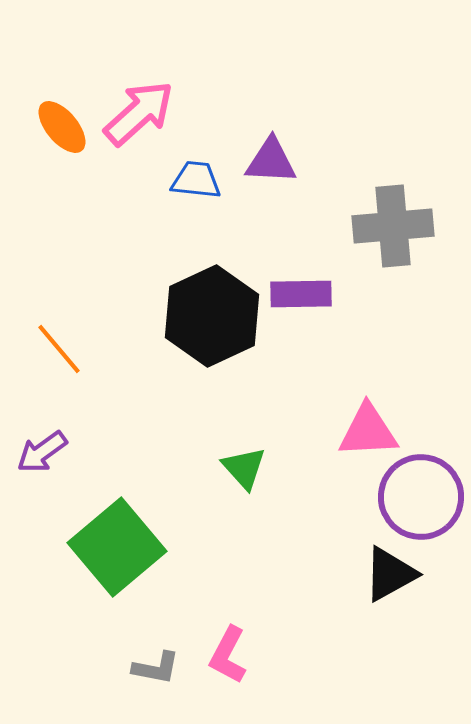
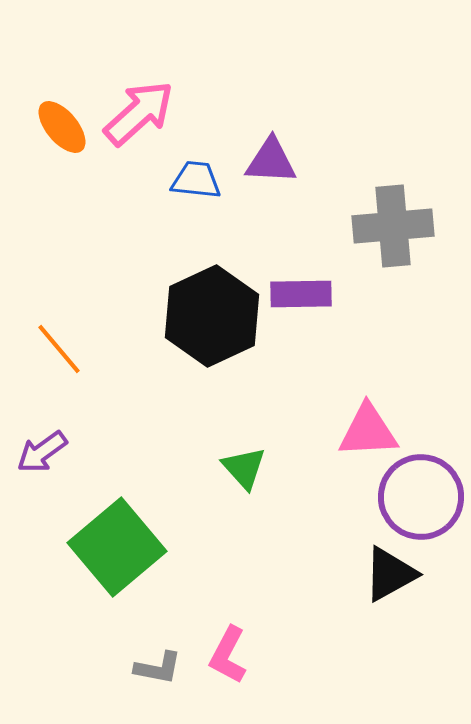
gray L-shape: moved 2 px right
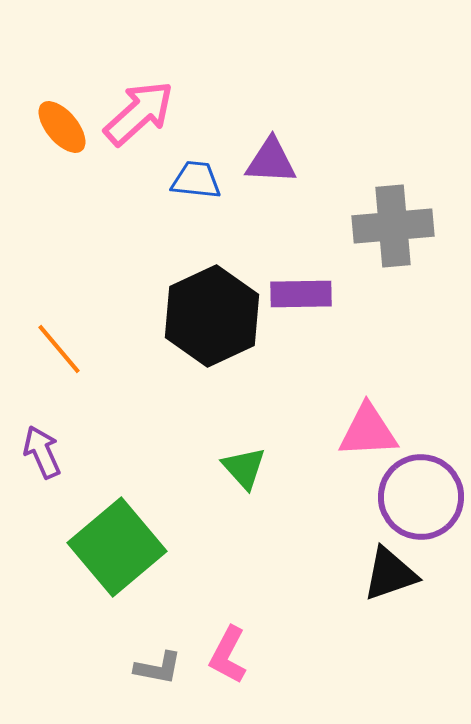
purple arrow: rotated 102 degrees clockwise
black triangle: rotated 10 degrees clockwise
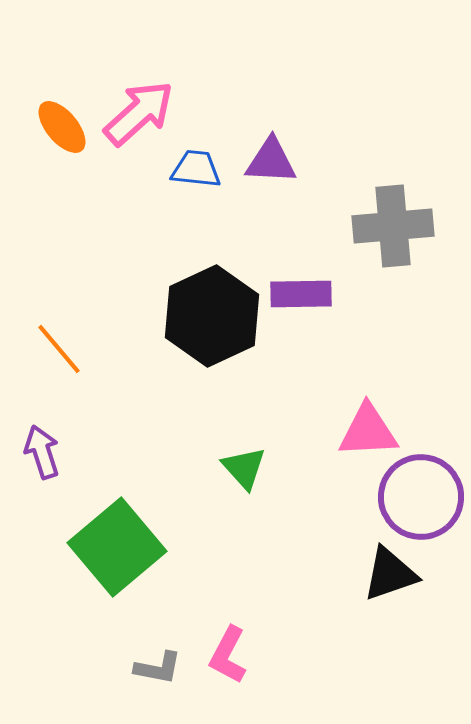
blue trapezoid: moved 11 px up
purple arrow: rotated 6 degrees clockwise
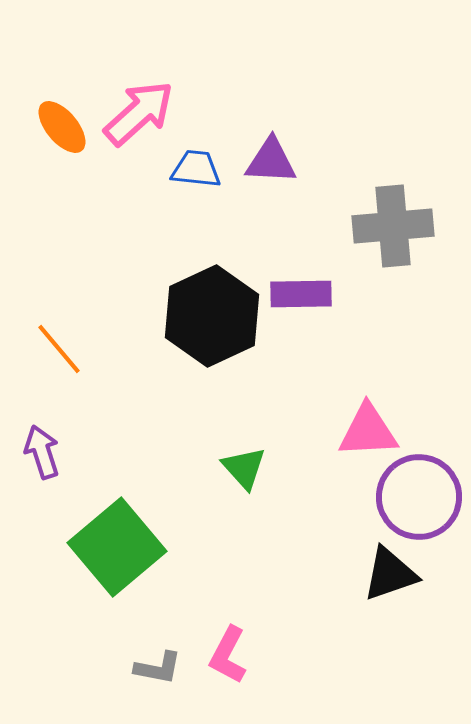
purple circle: moved 2 px left
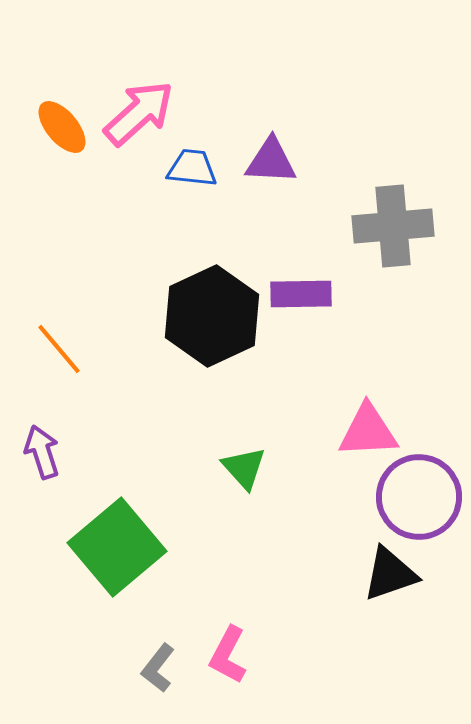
blue trapezoid: moved 4 px left, 1 px up
gray L-shape: rotated 117 degrees clockwise
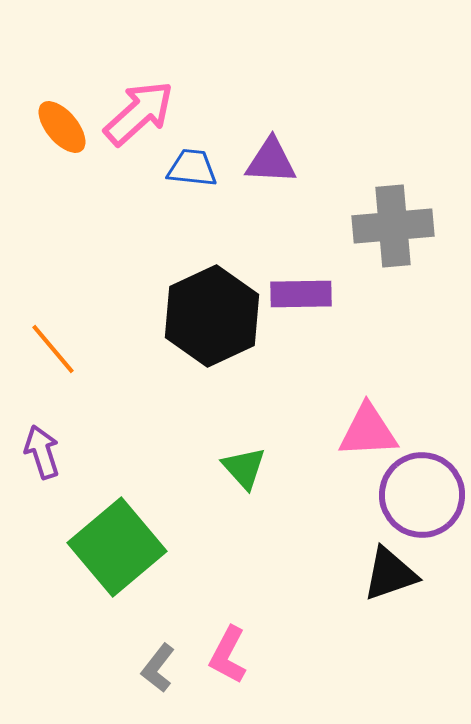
orange line: moved 6 px left
purple circle: moved 3 px right, 2 px up
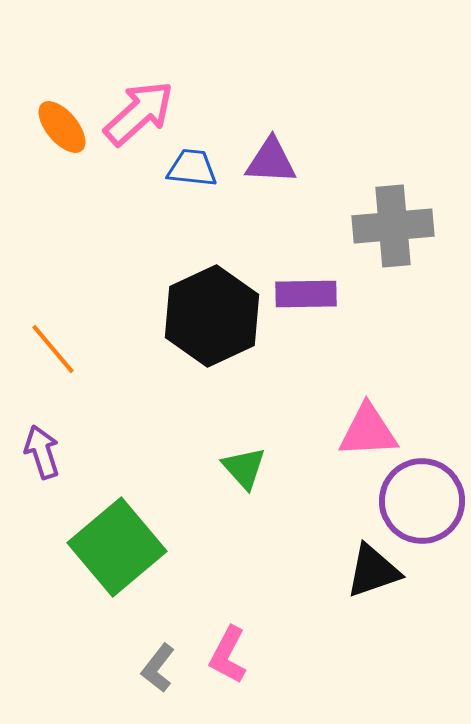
purple rectangle: moved 5 px right
purple circle: moved 6 px down
black triangle: moved 17 px left, 3 px up
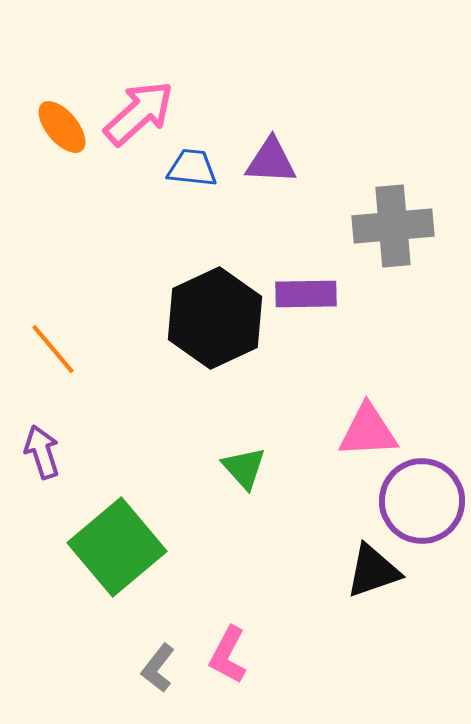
black hexagon: moved 3 px right, 2 px down
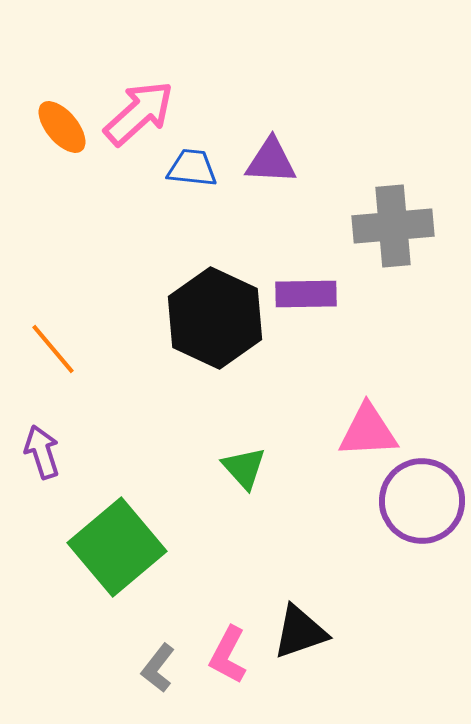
black hexagon: rotated 10 degrees counterclockwise
black triangle: moved 73 px left, 61 px down
